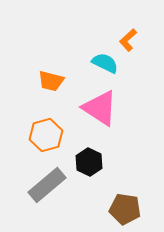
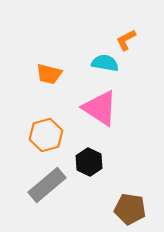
orange L-shape: moved 2 px left; rotated 15 degrees clockwise
cyan semicircle: rotated 16 degrees counterclockwise
orange trapezoid: moved 2 px left, 7 px up
brown pentagon: moved 5 px right
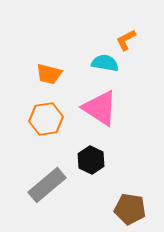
orange hexagon: moved 16 px up; rotated 8 degrees clockwise
black hexagon: moved 2 px right, 2 px up
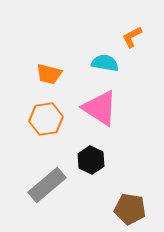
orange L-shape: moved 6 px right, 3 px up
